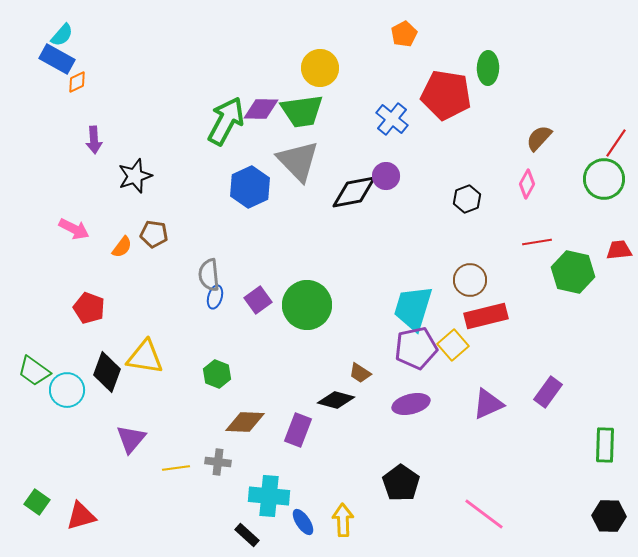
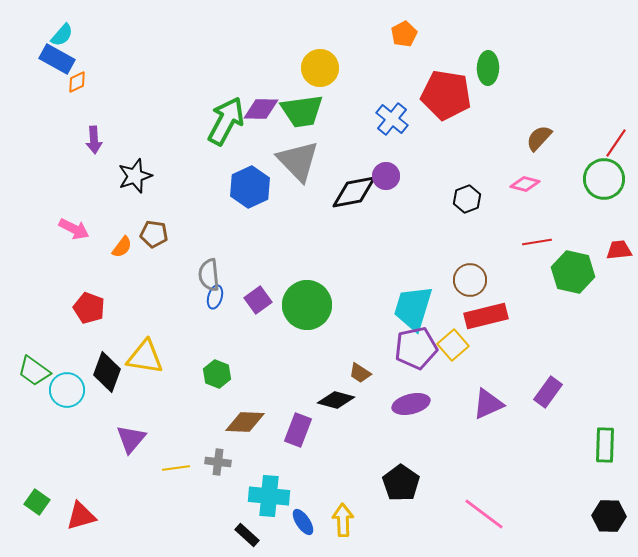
pink diamond at (527, 184): moved 2 px left; rotated 76 degrees clockwise
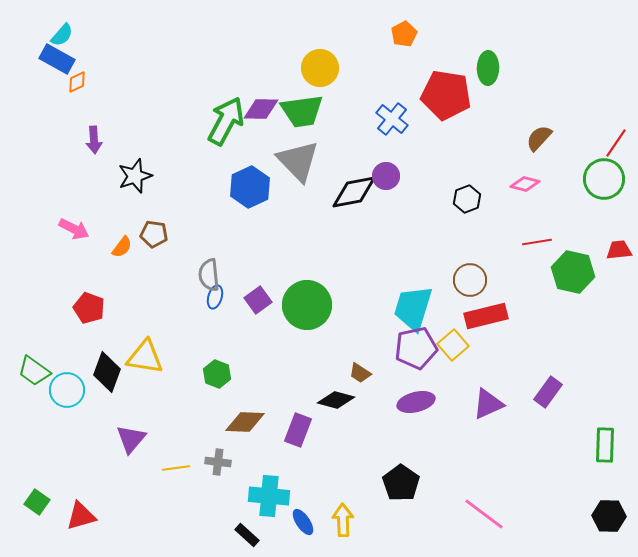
purple ellipse at (411, 404): moved 5 px right, 2 px up
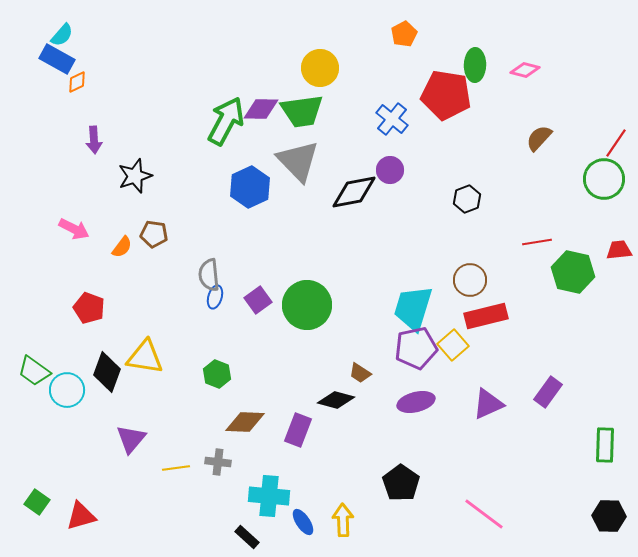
green ellipse at (488, 68): moved 13 px left, 3 px up
purple circle at (386, 176): moved 4 px right, 6 px up
pink diamond at (525, 184): moved 114 px up
black rectangle at (247, 535): moved 2 px down
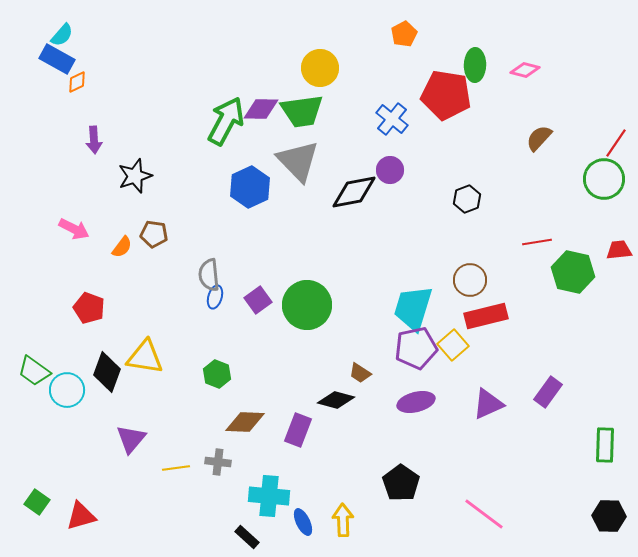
blue ellipse at (303, 522): rotated 8 degrees clockwise
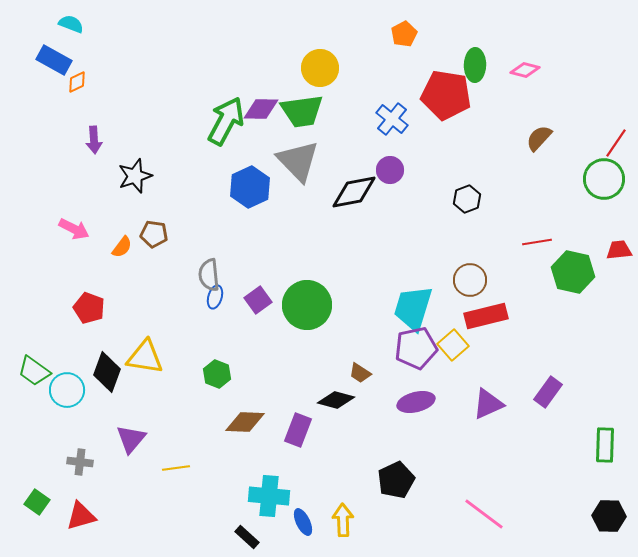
cyan semicircle at (62, 35): moved 9 px right, 11 px up; rotated 110 degrees counterclockwise
blue rectangle at (57, 59): moved 3 px left, 1 px down
gray cross at (218, 462): moved 138 px left
black pentagon at (401, 483): moved 5 px left, 3 px up; rotated 12 degrees clockwise
